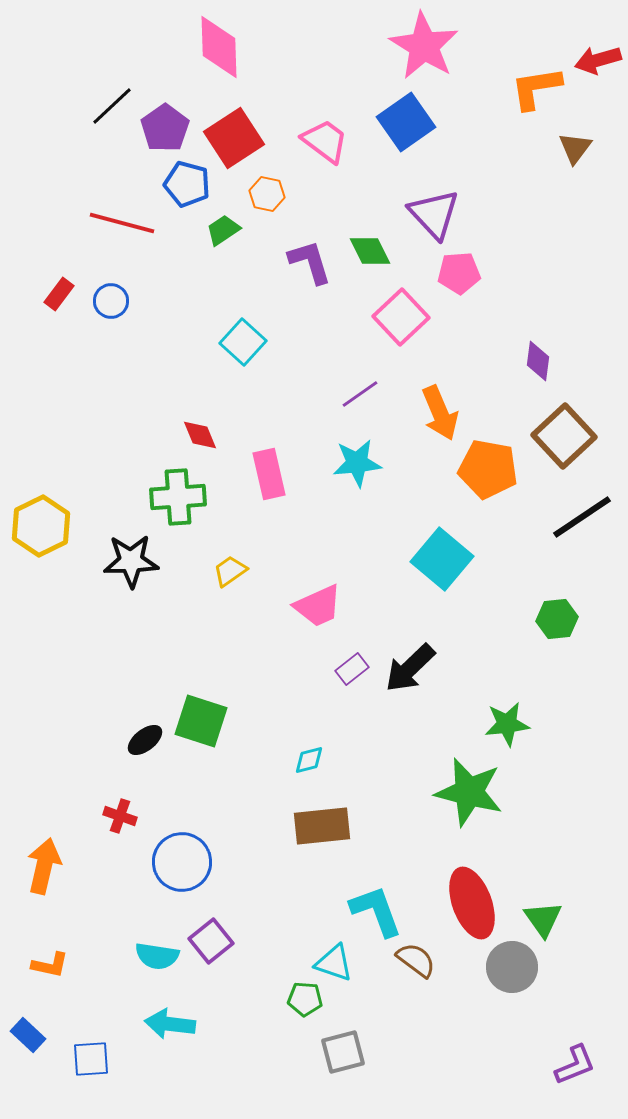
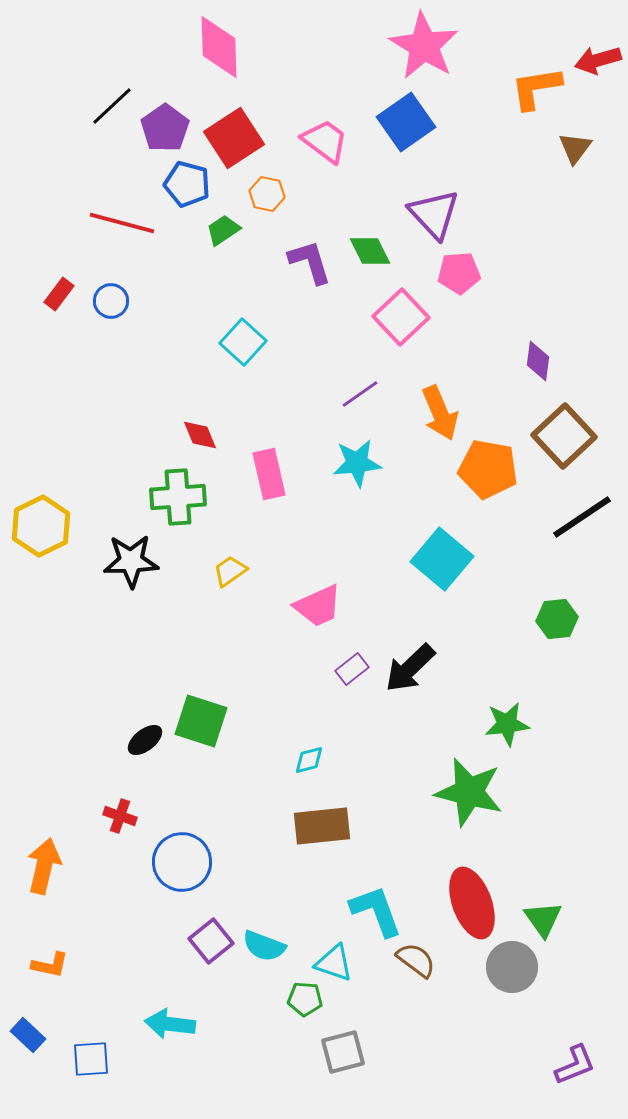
cyan semicircle at (157, 956): moved 107 px right, 10 px up; rotated 12 degrees clockwise
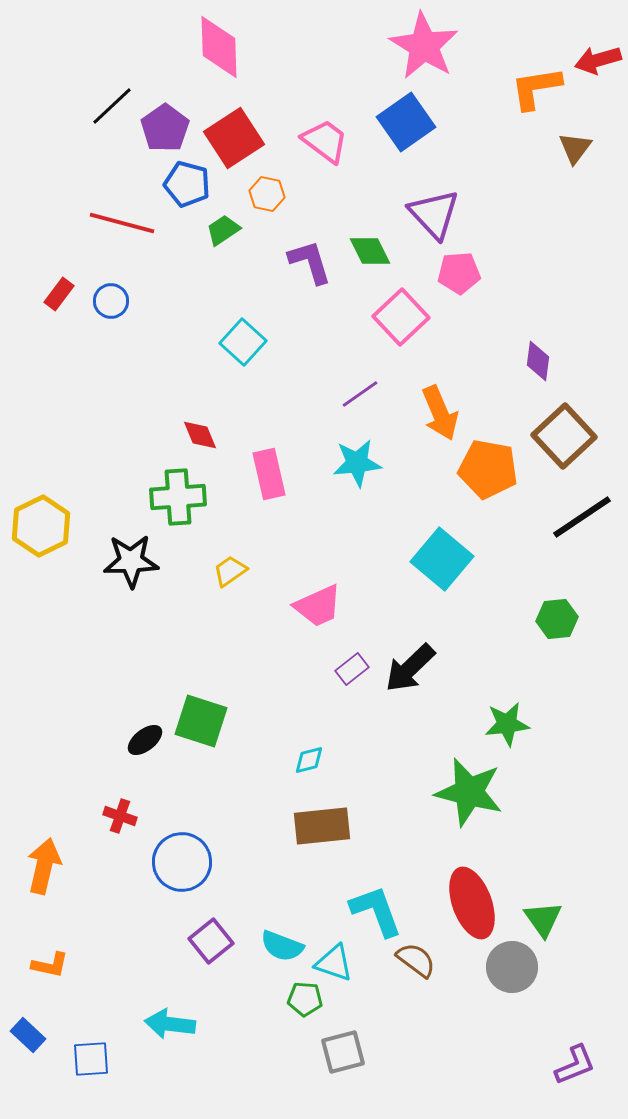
cyan semicircle at (264, 946): moved 18 px right
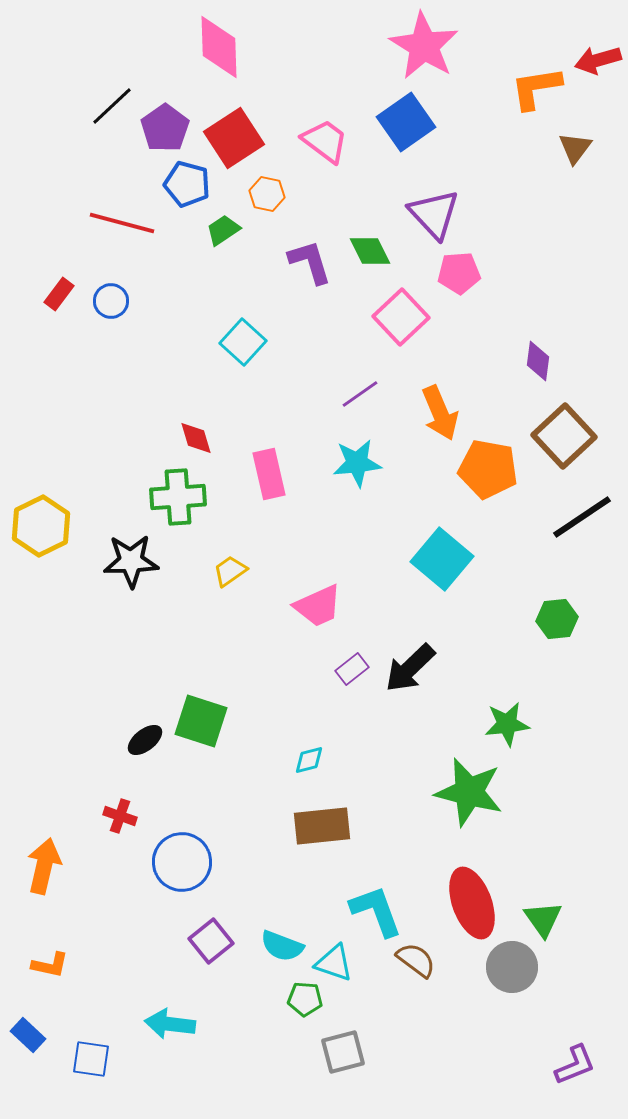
red diamond at (200, 435): moved 4 px left, 3 px down; rotated 6 degrees clockwise
blue square at (91, 1059): rotated 12 degrees clockwise
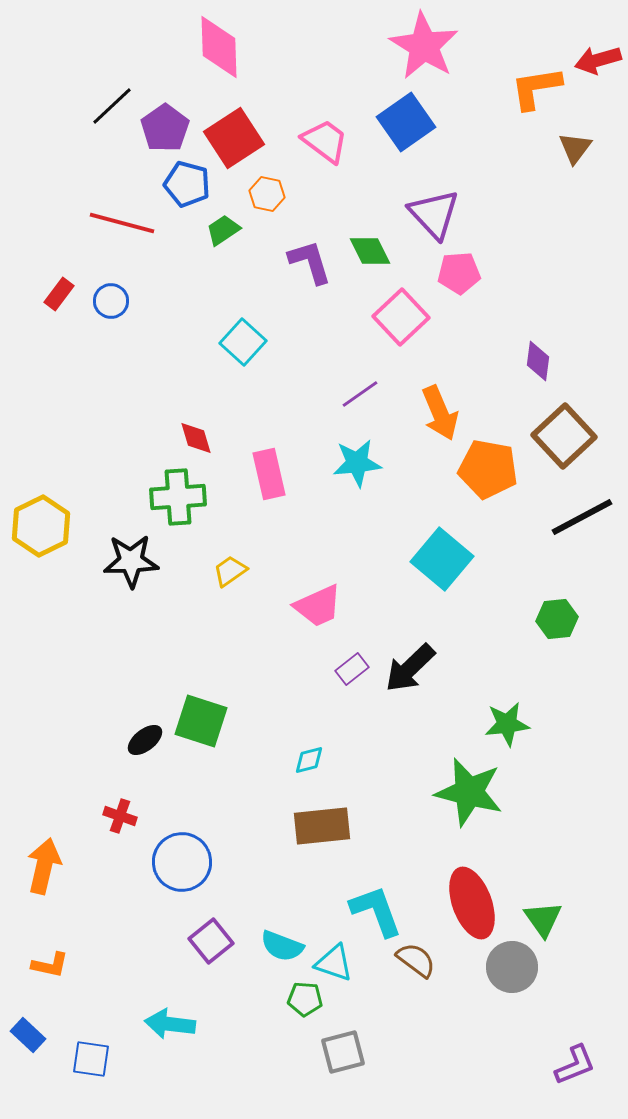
black line at (582, 517): rotated 6 degrees clockwise
